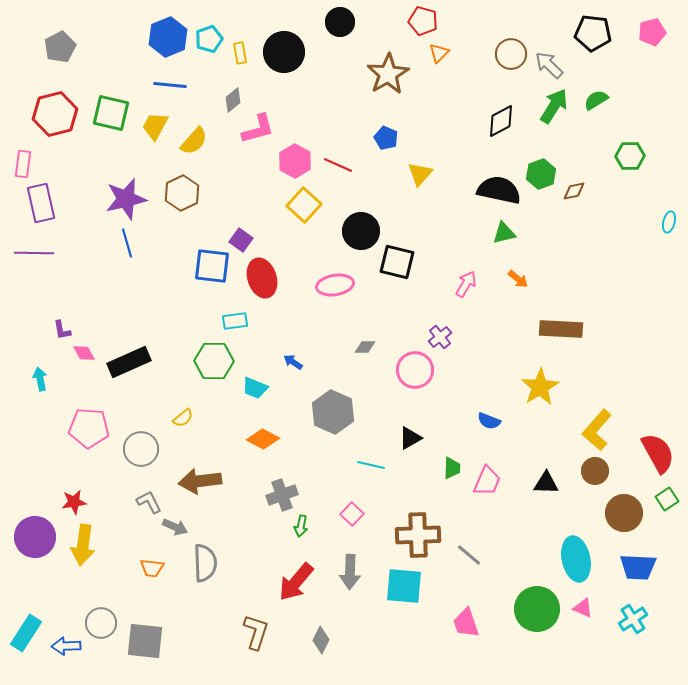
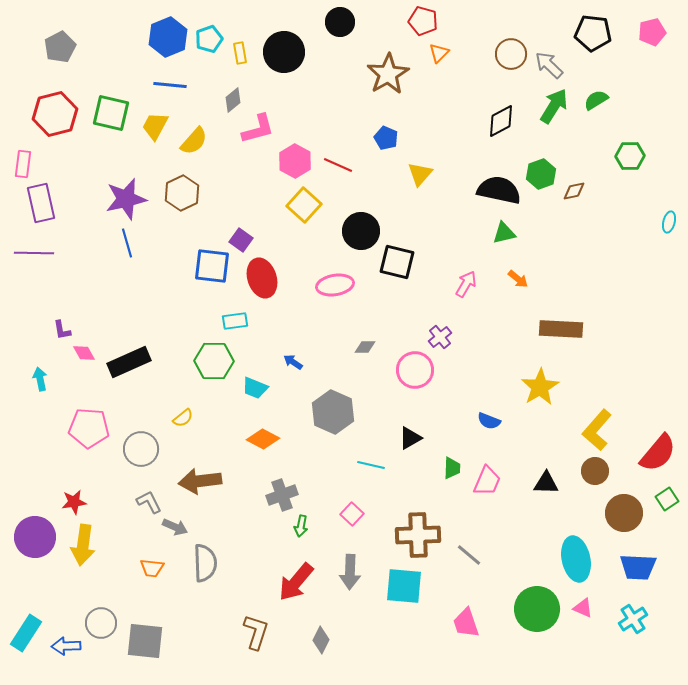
red semicircle at (658, 453): rotated 69 degrees clockwise
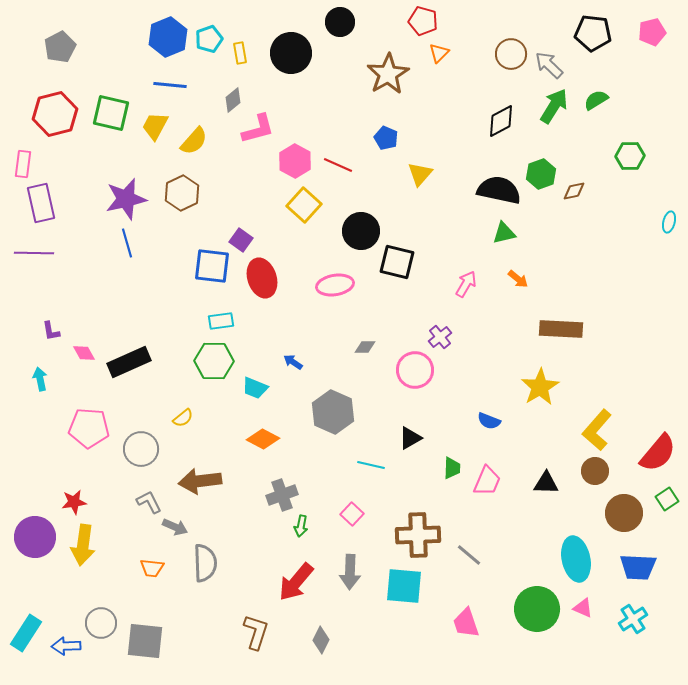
black circle at (284, 52): moved 7 px right, 1 px down
cyan rectangle at (235, 321): moved 14 px left
purple L-shape at (62, 330): moved 11 px left, 1 px down
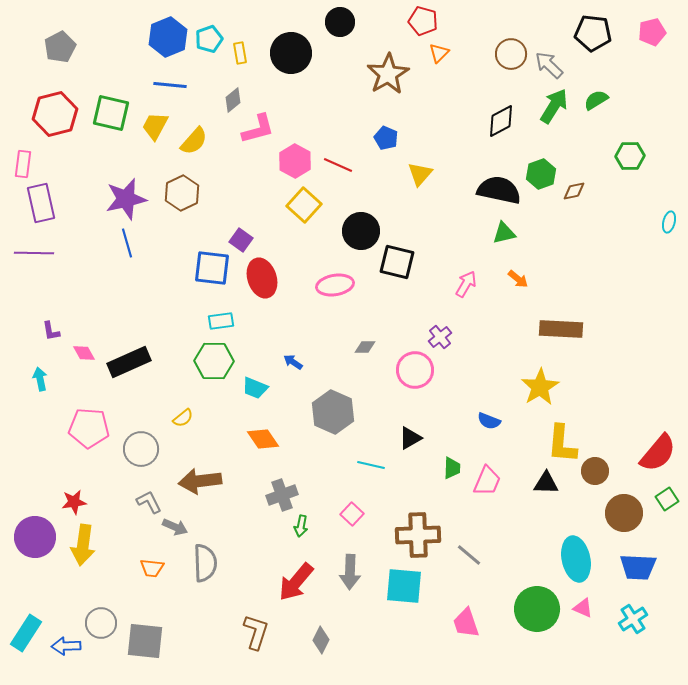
blue square at (212, 266): moved 2 px down
yellow L-shape at (597, 430): moved 35 px left, 14 px down; rotated 36 degrees counterclockwise
orange diamond at (263, 439): rotated 28 degrees clockwise
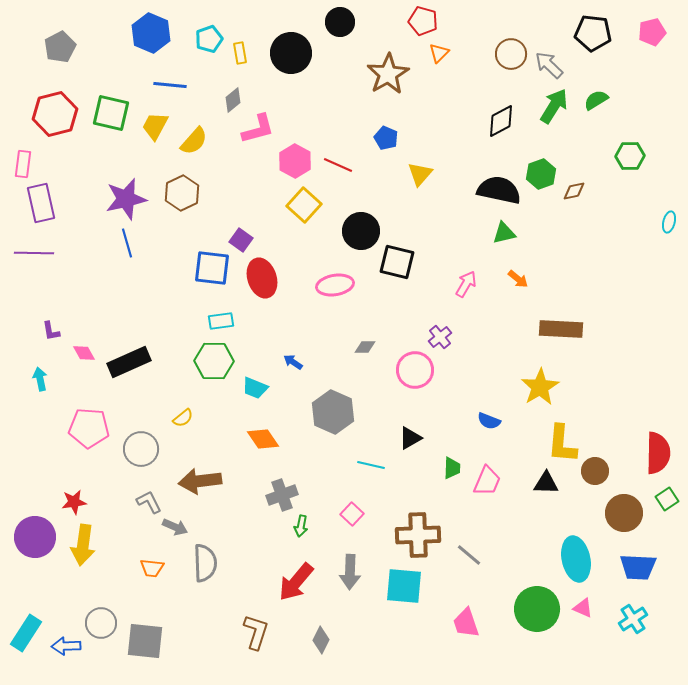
blue hexagon at (168, 37): moved 17 px left, 4 px up; rotated 15 degrees counterclockwise
red semicircle at (658, 453): rotated 39 degrees counterclockwise
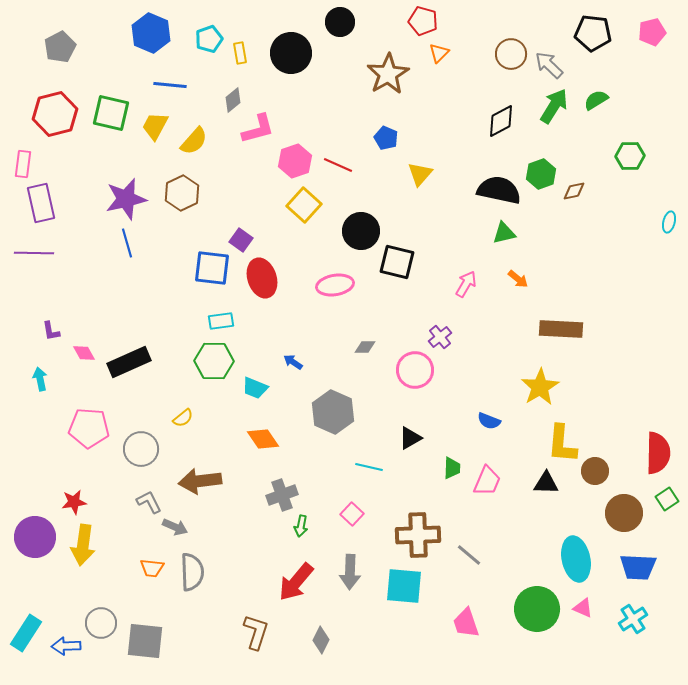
pink hexagon at (295, 161): rotated 12 degrees clockwise
cyan line at (371, 465): moved 2 px left, 2 px down
gray semicircle at (205, 563): moved 13 px left, 9 px down
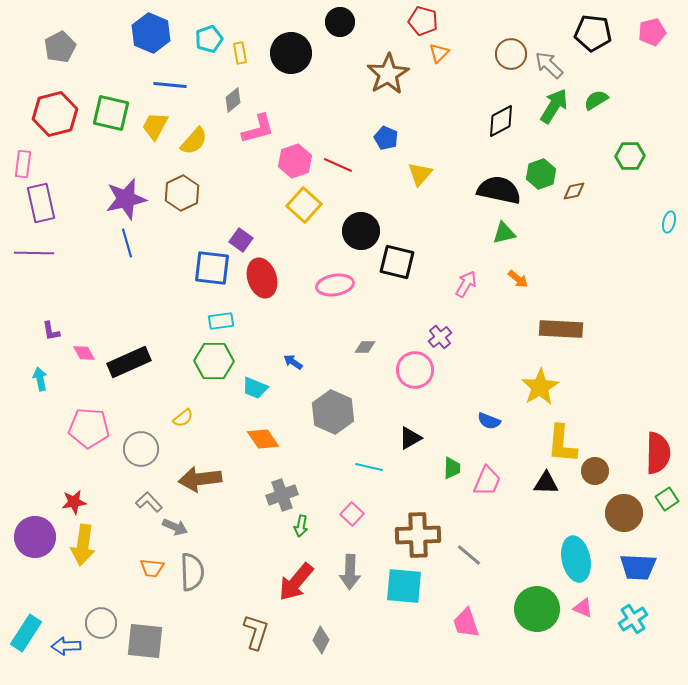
brown arrow at (200, 481): moved 2 px up
gray L-shape at (149, 502): rotated 16 degrees counterclockwise
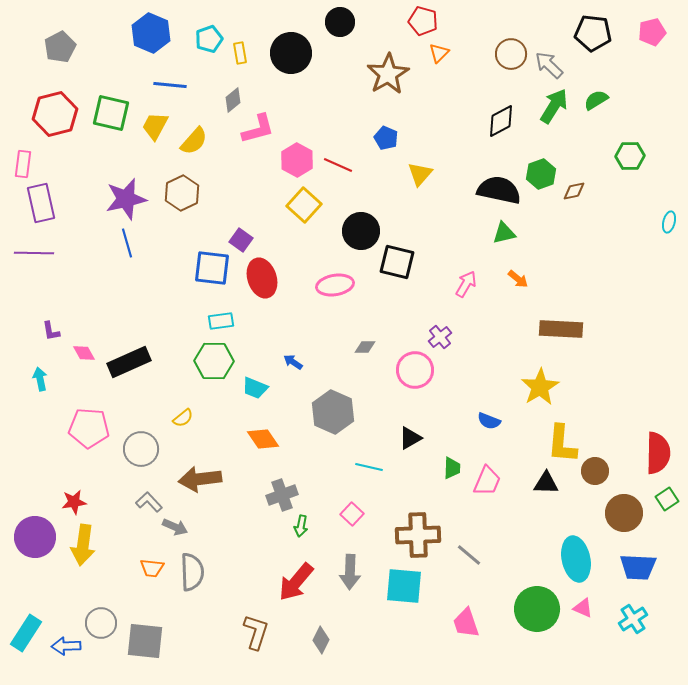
pink hexagon at (295, 161): moved 2 px right, 1 px up; rotated 12 degrees counterclockwise
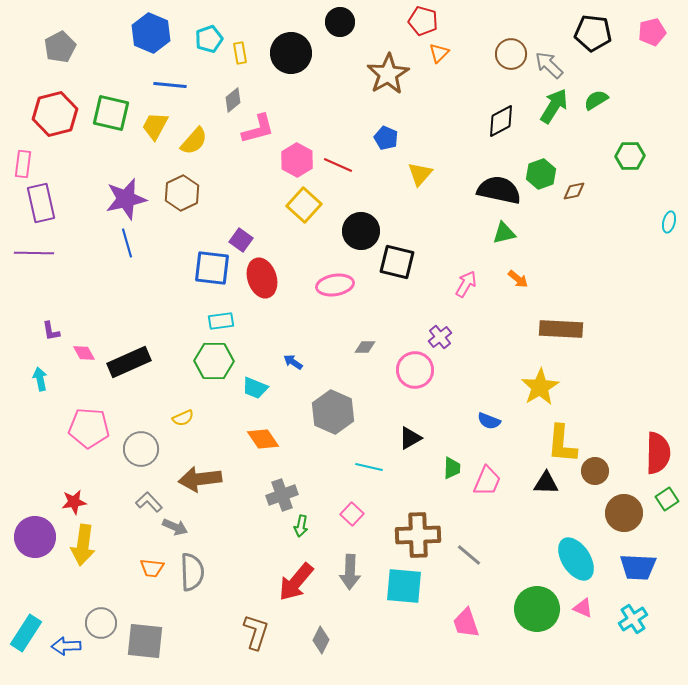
yellow semicircle at (183, 418): rotated 15 degrees clockwise
cyan ellipse at (576, 559): rotated 21 degrees counterclockwise
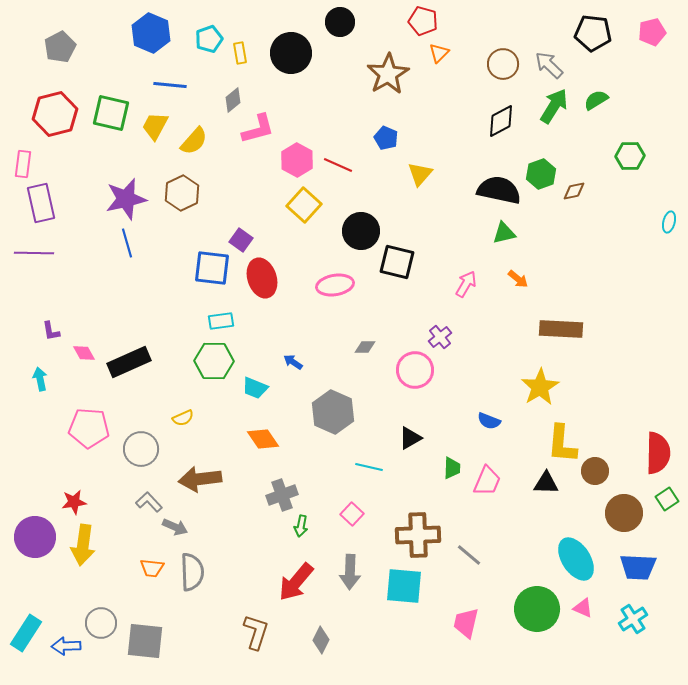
brown circle at (511, 54): moved 8 px left, 10 px down
pink trapezoid at (466, 623): rotated 32 degrees clockwise
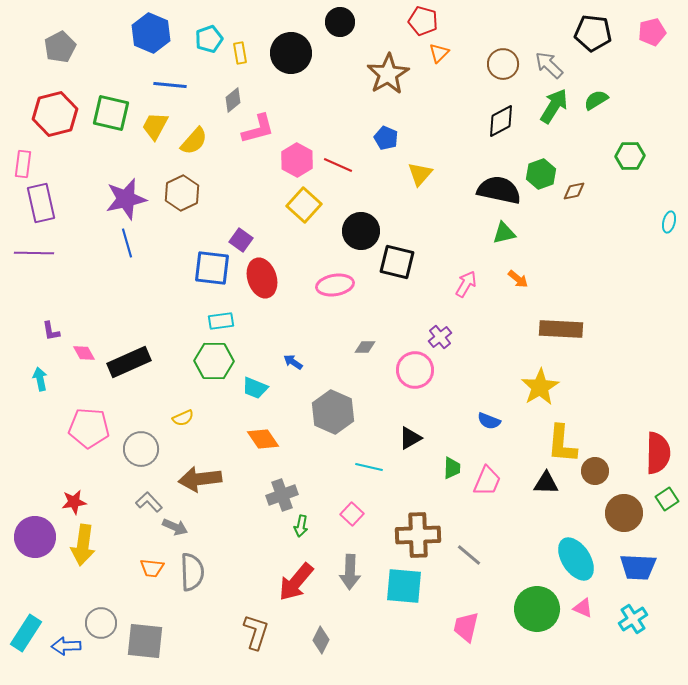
pink trapezoid at (466, 623): moved 4 px down
